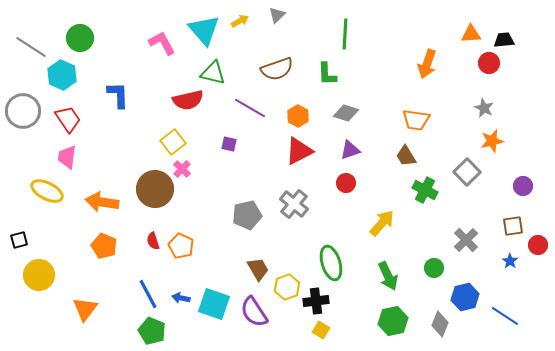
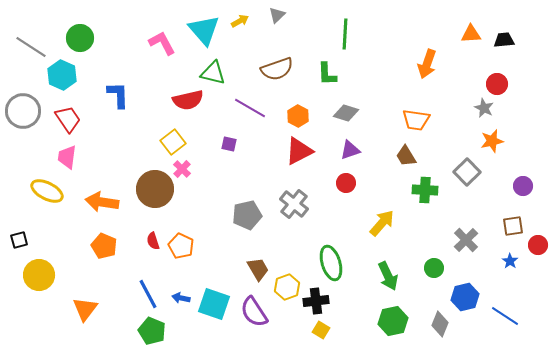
red circle at (489, 63): moved 8 px right, 21 px down
green cross at (425, 190): rotated 25 degrees counterclockwise
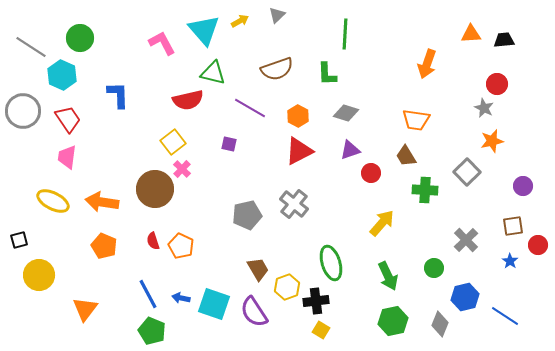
red circle at (346, 183): moved 25 px right, 10 px up
yellow ellipse at (47, 191): moved 6 px right, 10 px down
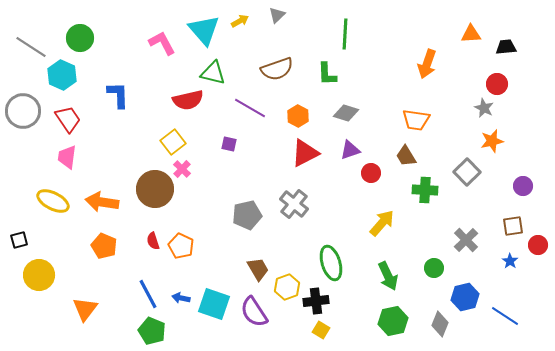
black trapezoid at (504, 40): moved 2 px right, 7 px down
red triangle at (299, 151): moved 6 px right, 2 px down
